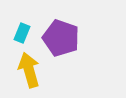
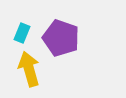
yellow arrow: moved 1 px up
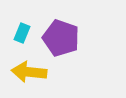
yellow arrow: moved 3 px down; rotated 68 degrees counterclockwise
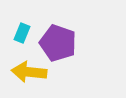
purple pentagon: moved 3 px left, 5 px down
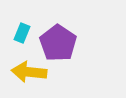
purple pentagon: rotated 15 degrees clockwise
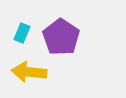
purple pentagon: moved 3 px right, 6 px up
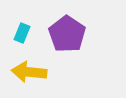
purple pentagon: moved 6 px right, 3 px up
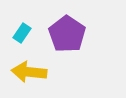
cyan rectangle: rotated 12 degrees clockwise
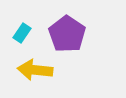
yellow arrow: moved 6 px right, 2 px up
